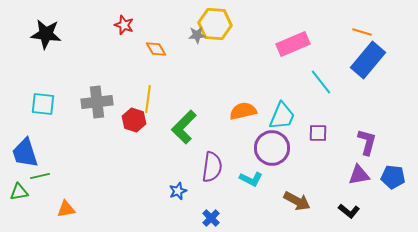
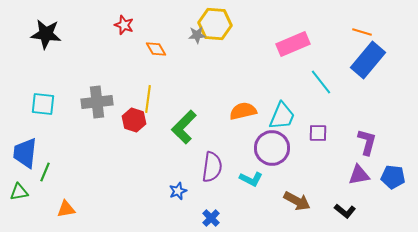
blue trapezoid: rotated 24 degrees clockwise
green line: moved 5 px right, 4 px up; rotated 54 degrees counterclockwise
black L-shape: moved 4 px left
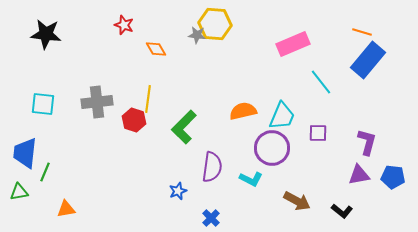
gray star: rotated 12 degrees clockwise
black L-shape: moved 3 px left
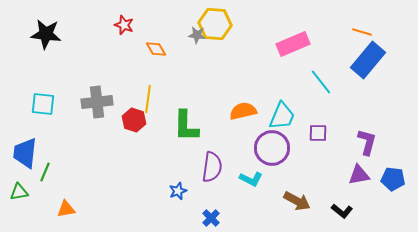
green L-shape: moved 2 px right, 1 px up; rotated 44 degrees counterclockwise
blue pentagon: moved 2 px down
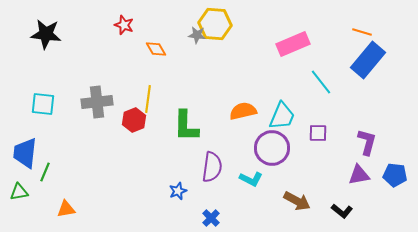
red hexagon: rotated 20 degrees clockwise
blue pentagon: moved 2 px right, 4 px up
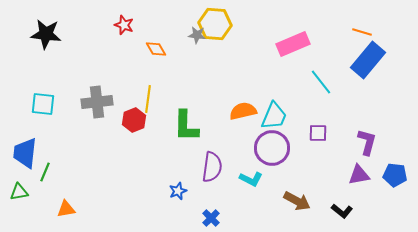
cyan trapezoid: moved 8 px left
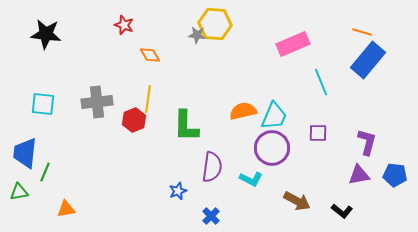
orange diamond: moved 6 px left, 6 px down
cyan line: rotated 16 degrees clockwise
blue cross: moved 2 px up
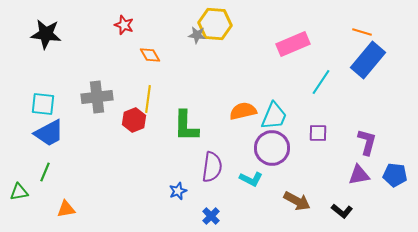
cyan line: rotated 56 degrees clockwise
gray cross: moved 5 px up
blue trapezoid: moved 24 px right, 20 px up; rotated 124 degrees counterclockwise
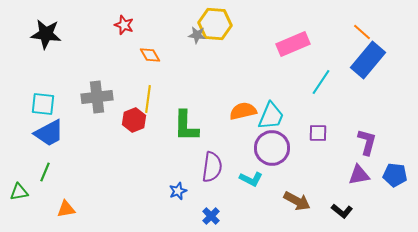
orange line: rotated 24 degrees clockwise
cyan trapezoid: moved 3 px left
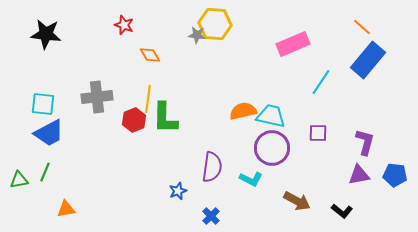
orange line: moved 5 px up
cyan trapezoid: rotated 100 degrees counterclockwise
green L-shape: moved 21 px left, 8 px up
purple L-shape: moved 2 px left
green triangle: moved 12 px up
